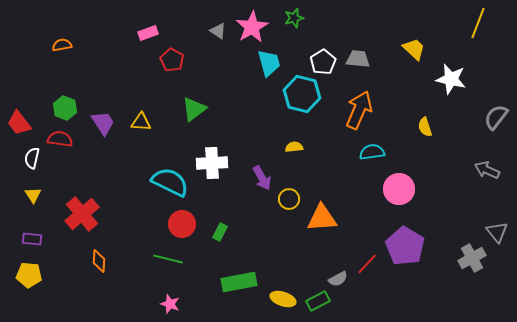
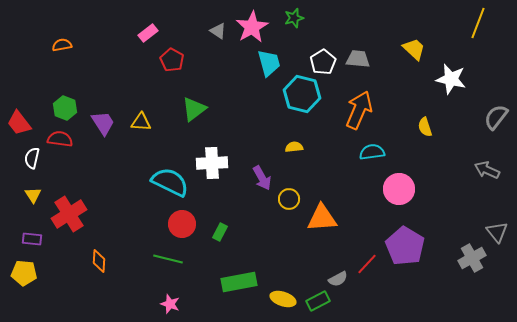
pink rectangle at (148, 33): rotated 18 degrees counterclockwise
red cross at (82, 214): moved 13 px left; rotated 8 degrees clockwise
yellow pentagon at (29, 275): moved 5 px left, 2 px up
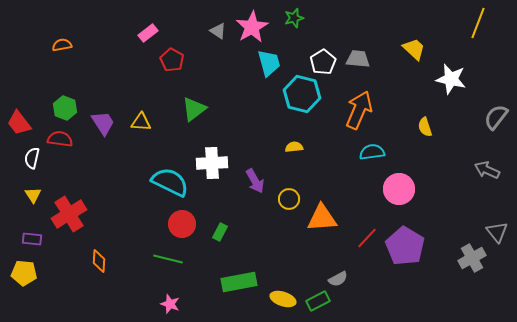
purple arrow at (262, 178): moved 7 px left, 3 px down
red line at (367, 264): moved 26 px up
